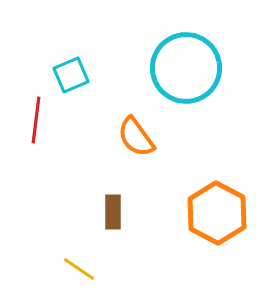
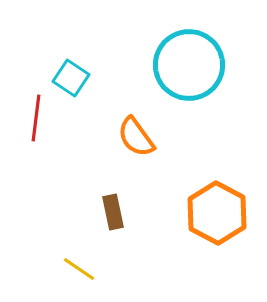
cyan circle: moved 3 px right, 3 px up
cyan square: moved 3 px down; rotated 33 degrees counterclockwise
red line: moved 2 px up
brown rectangle: rotated 12 degrees counterclockwise
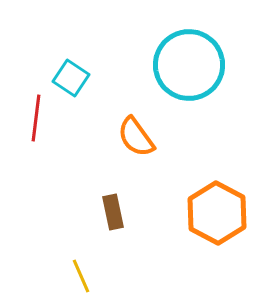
yellow line: moved 2 px right, 7 px down; rotated 32 degrees clockwise
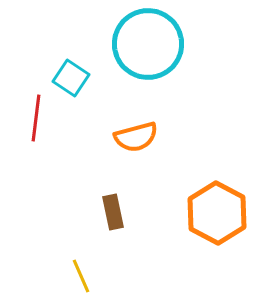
cyan circle: moved 41 px left, 21 px up
orange semicircle: rotated 69 degrees counterclockwise
